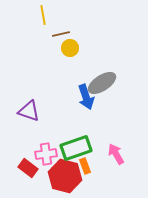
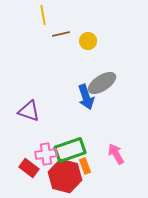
yellow circle: moved 18 px right, 7 px up
green rectangle: moved 6 px left, 2 px down
red rectangle: moved 1 px right
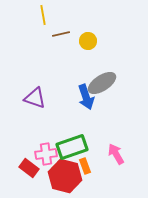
purple triangle: moved 6 px right, 13 px up
green rectangle: moved 2 px right, 3 px up
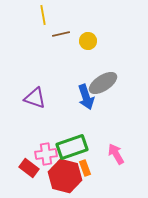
gray ellipse: moved 1 px right
orange rectangle: moved 2 px down
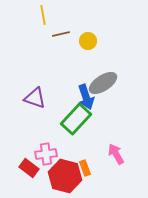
green rectangle: moved 4 px right, 28 px up; rotated 28 degrees counterclockwise
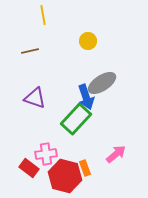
brown line: moved 31 px left, 17 px down
gray ellipse: moved 1 px left
pink arrow: rotated 80 degrees clockwise
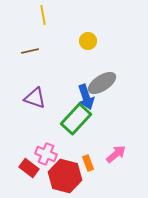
pink cross: rotated 30 degrees clockwise
orange rectangle: moved 3 px right, 5 px up
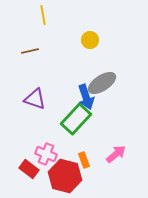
yellow circle: moved 2 px right, 1 px up
purple triangle: moved 1 px down
orange rectangle: moved 4 px left, 3 px up
red rectangle: moved 1 px down
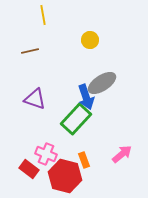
pink arrow: moved 6 px right
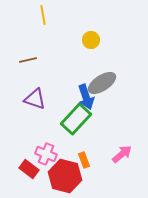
yellow circle: moved 1 px right
brown line: moved 2 px left, 9 px down
